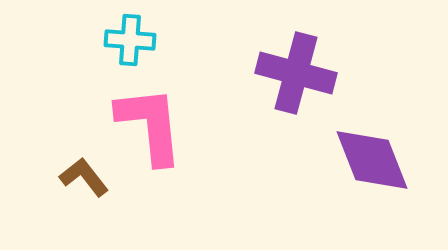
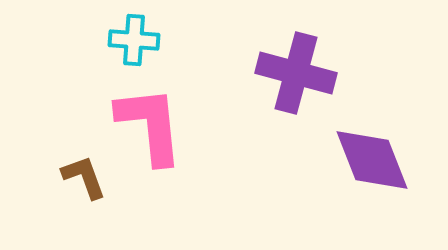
cyan cross: moved 4 px right
brown L-shape: rotated 18 degrees clockwise
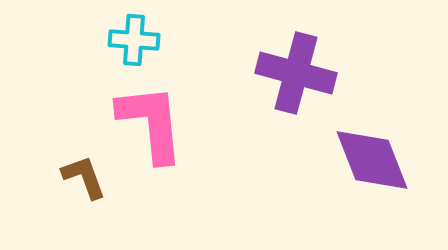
pink L-shape: moved 1 px right, 2 px up
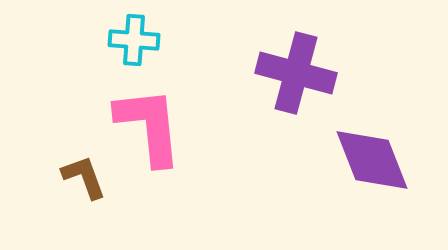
pink L-shape: moved 2 px left, 3 px down
